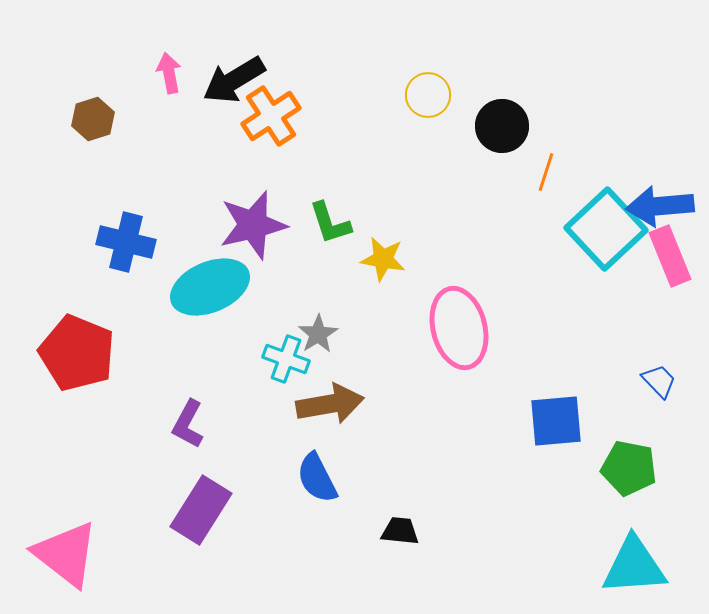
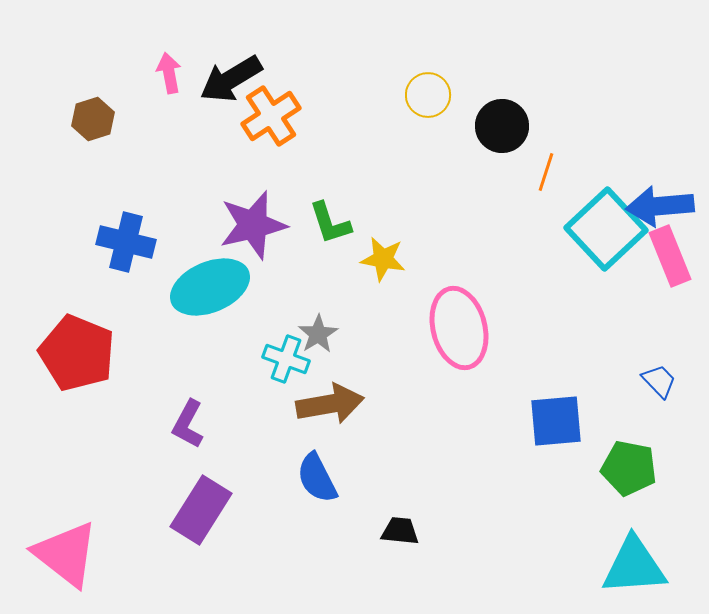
black arrow: moved 3 px left, 1 px up
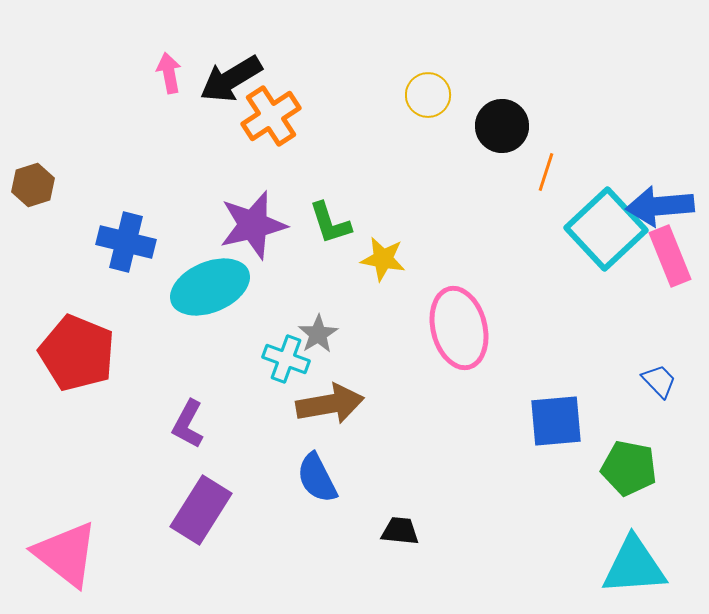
brown hexagon: moved 60 px left, 66 px down
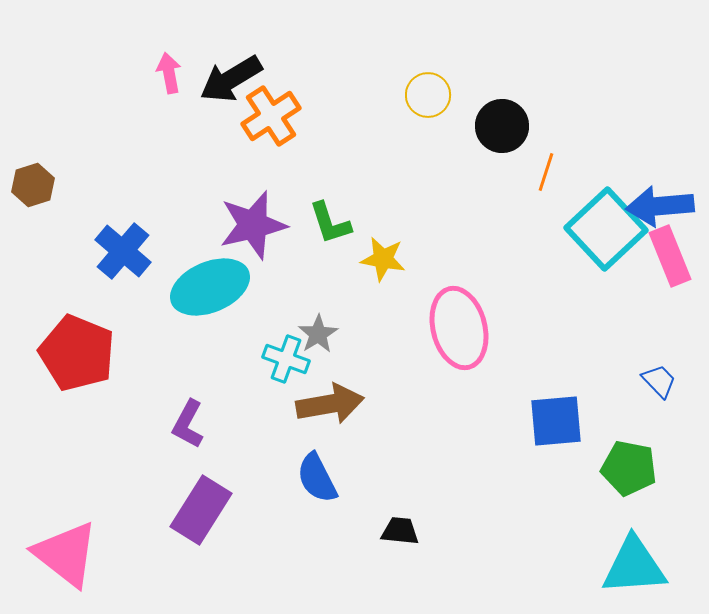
blue cross: moved 3 px left, 9 px down; rotated 26 degrees clockwise
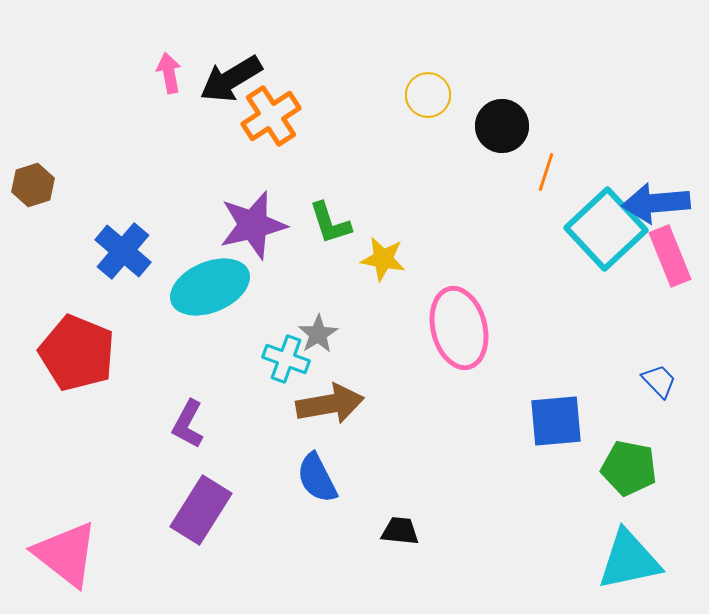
blue arrow: moved 4 px left, 3 px up
cyan triangle: moved 5 px left, 6 px up; rotated 8 degrees counterclockwise
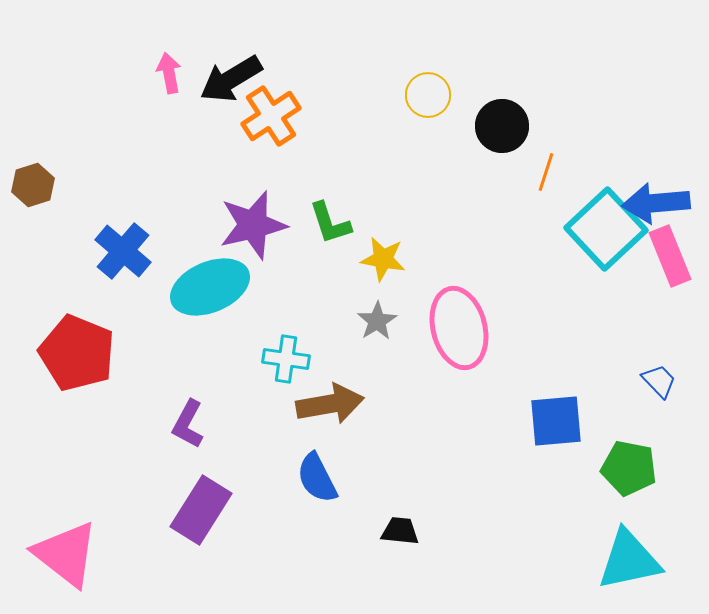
gray star: moved 59 px right, 13 px up
cyan cross: rotated 12 degrees counterclockwise
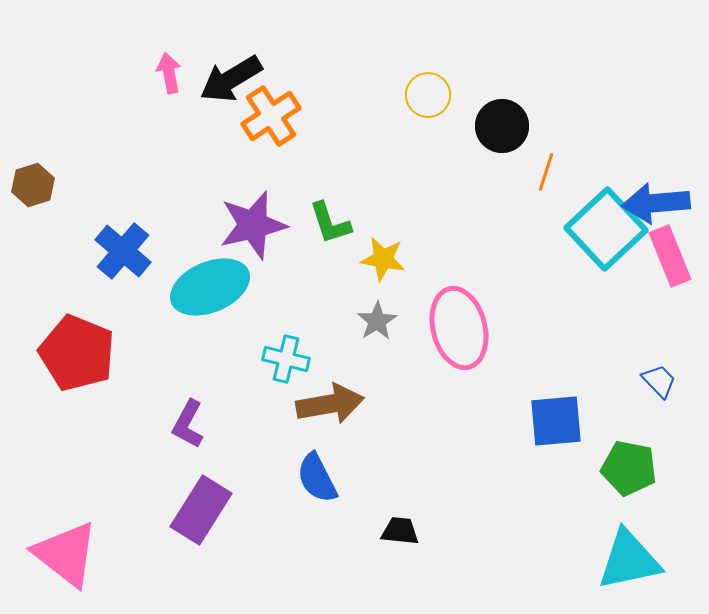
cyan cross: rotated 6 degrees clockwise
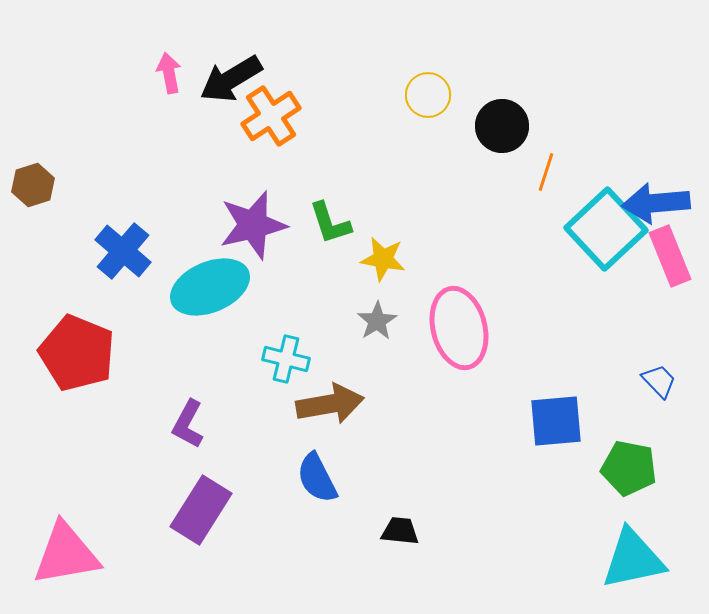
pink triangle: rotated 48 degrees counterclockwise
cyan triangle: moved 4 px right, 1 px up
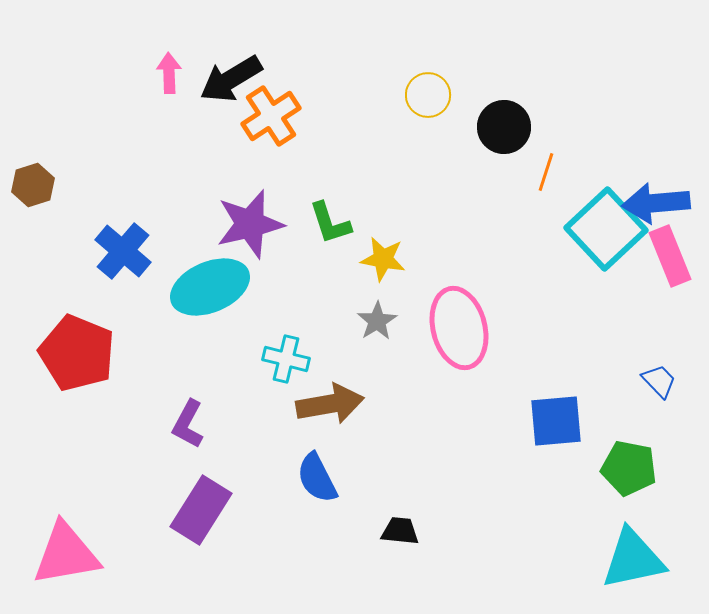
pink arrow: rotated 9 degrees clockwise
black circle: moved 2 px right, 1 px down
purple star: moved 3 px left, 1 px up
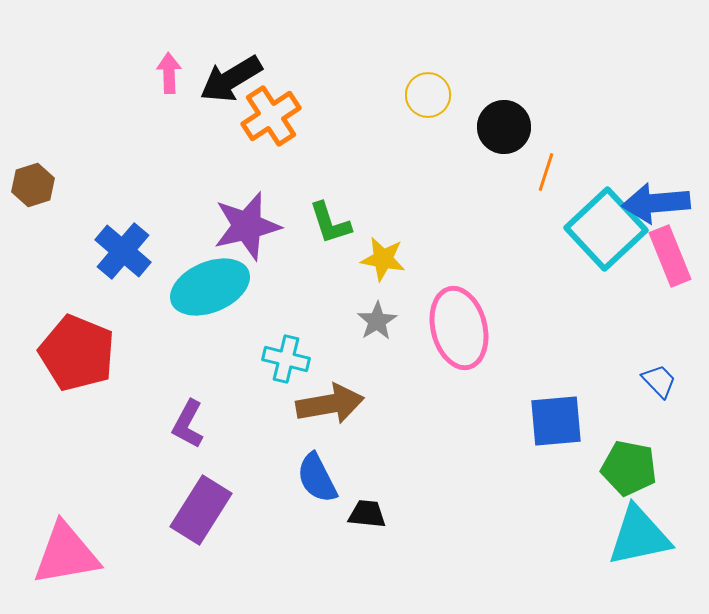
purple star: moved 3 px left, 2 px down
black trapezoid: moved 33 px left, 17 px up
cyan triangle: moved 6 px right, 23 px up
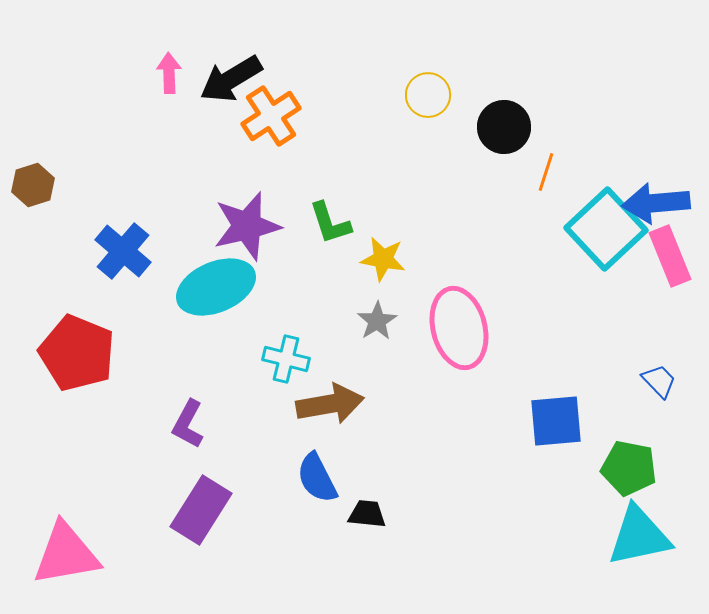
cyan ellipse: moved 6 px right
